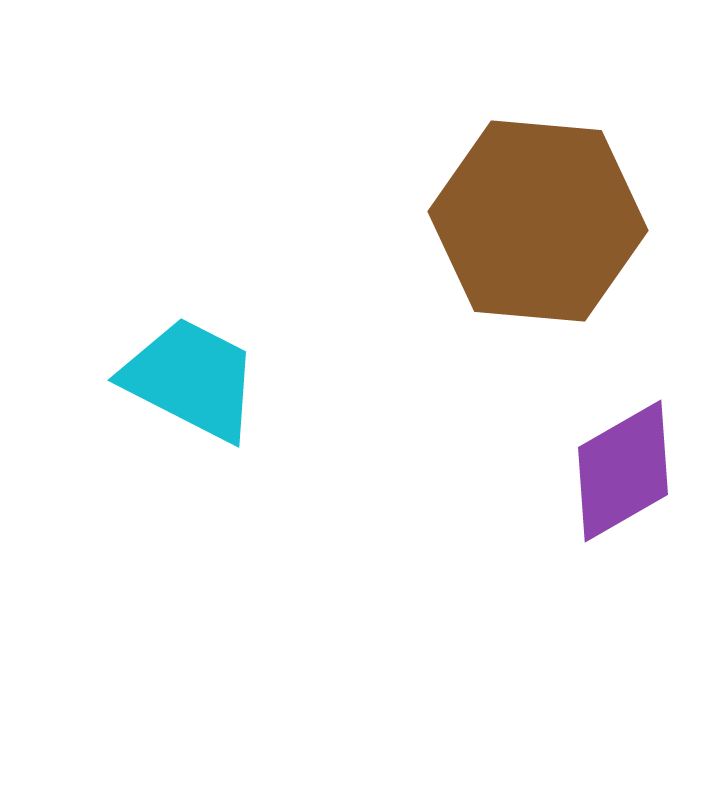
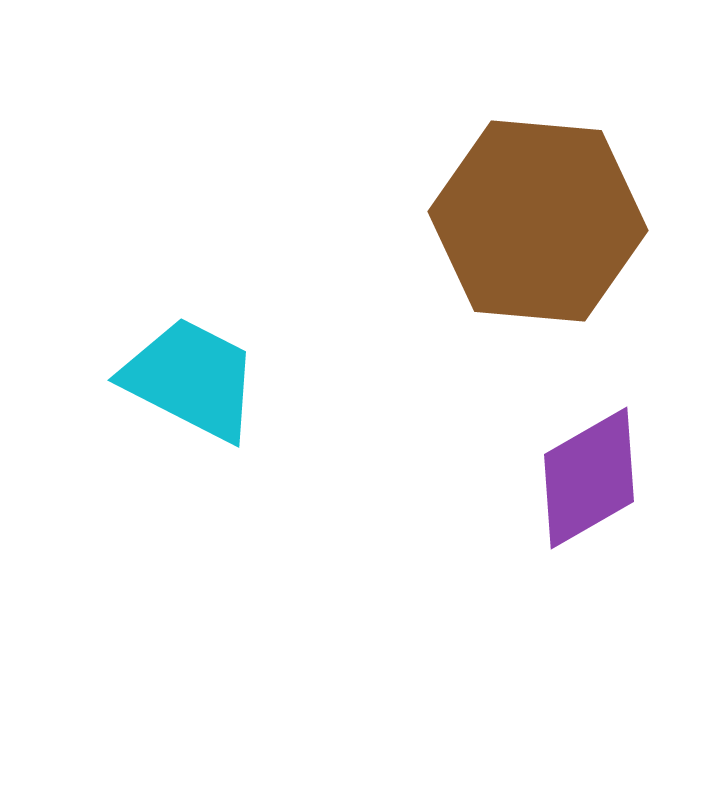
purple diamond: moved 34 px left, 7 px down
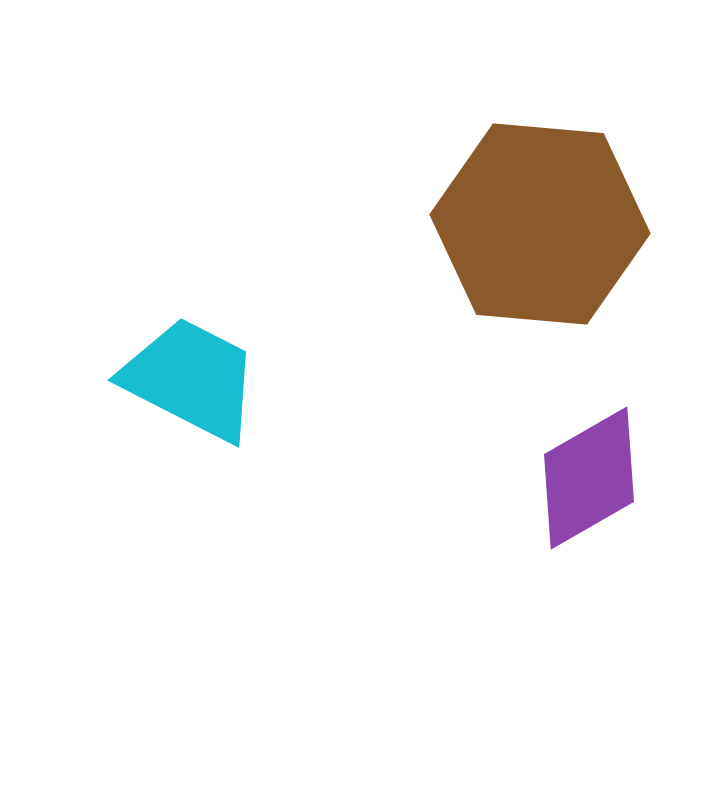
brown hexagon: moved 2 px right, 3 px down
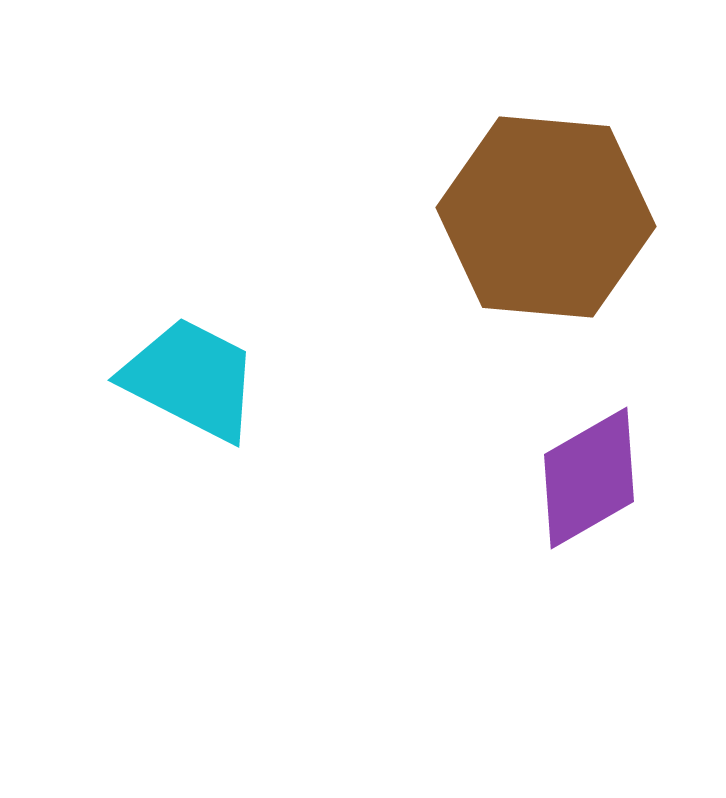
brown hexagon: moved 6 px right, 7 px up
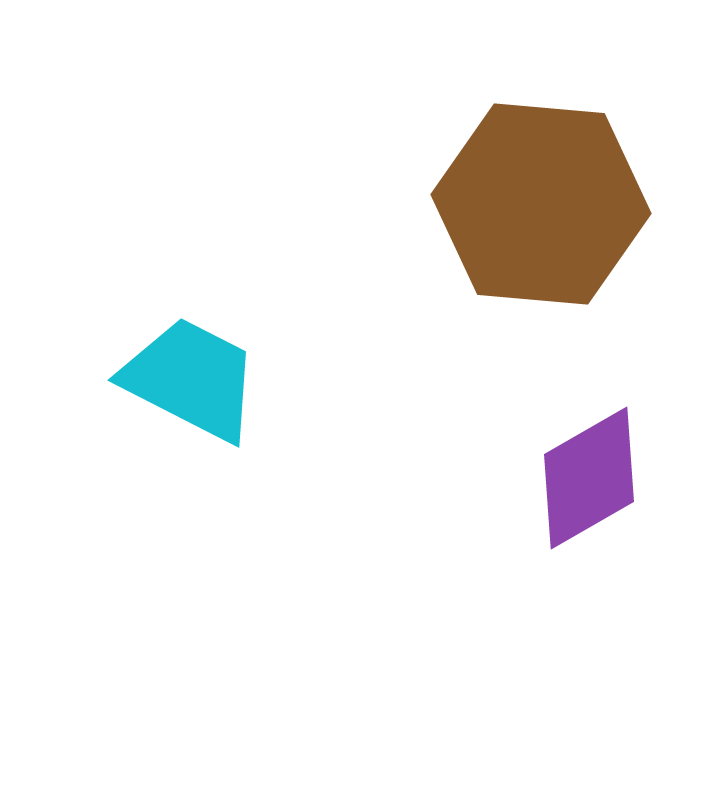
brown hexagon: moved 5 px left, 13 px up
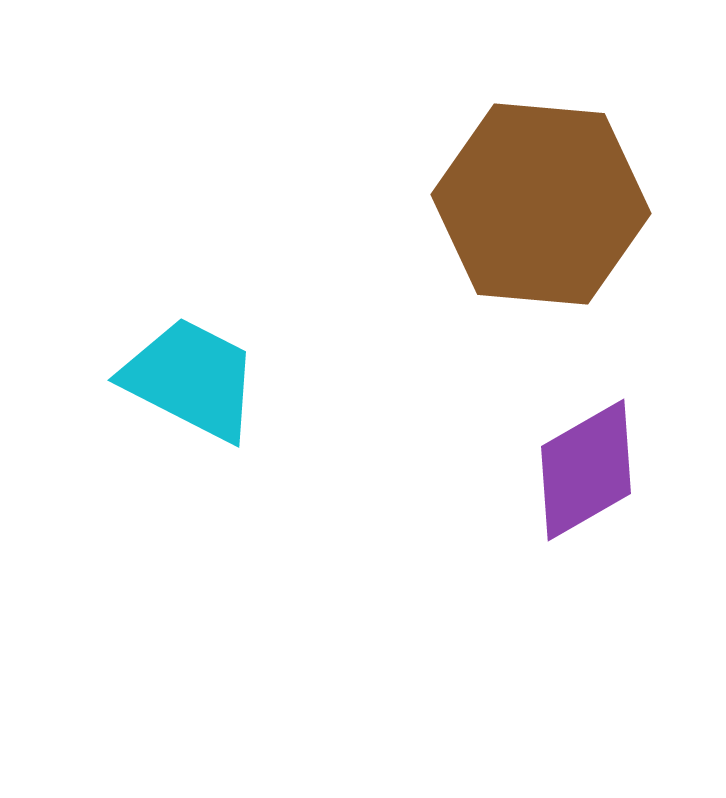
purple diamond: moved 3 px left, 8 px up
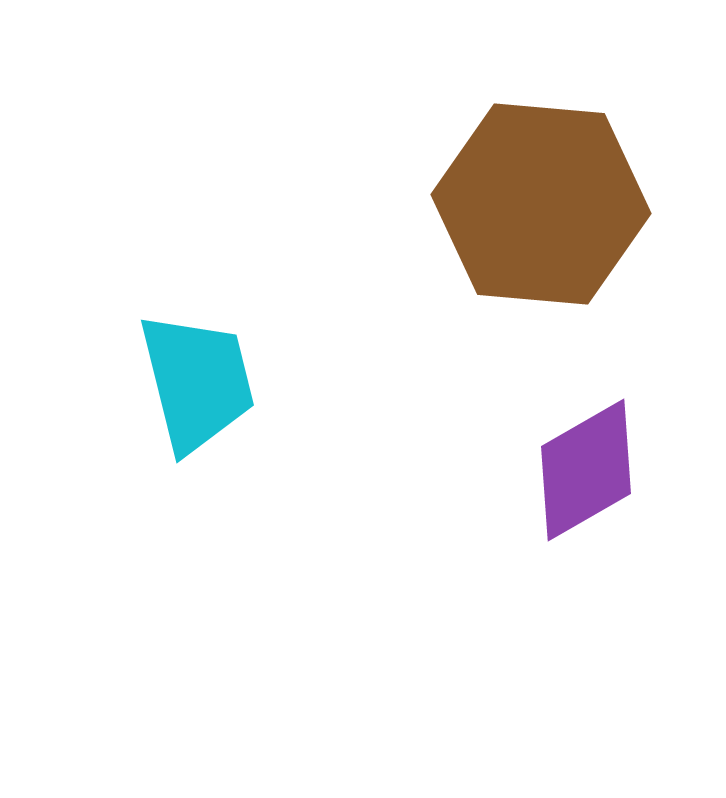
cyan trapezoid: moved 6 px right, 3 px down; rotated 49 degrees clockwise
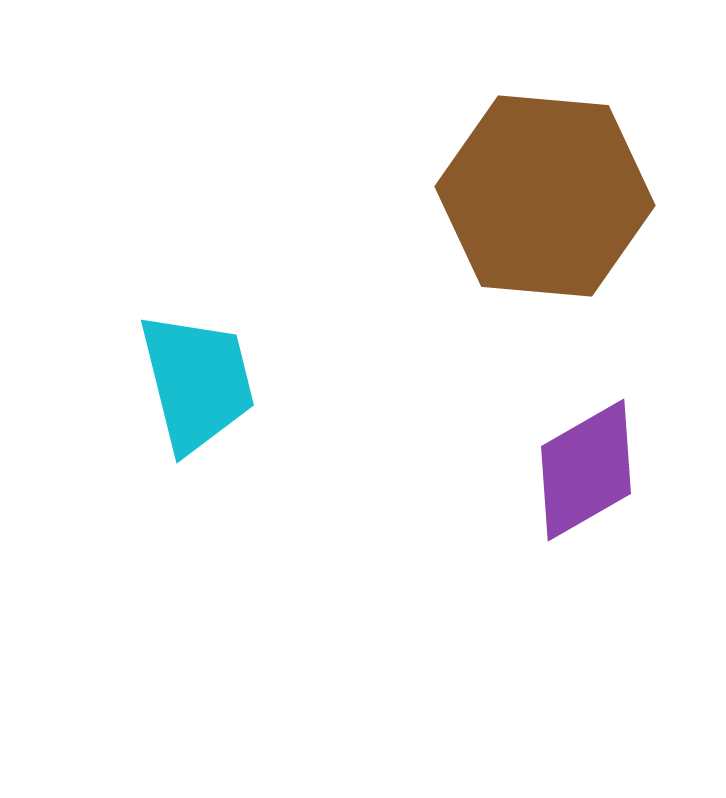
brown hexagon: moved 4 px right, 8 px up
